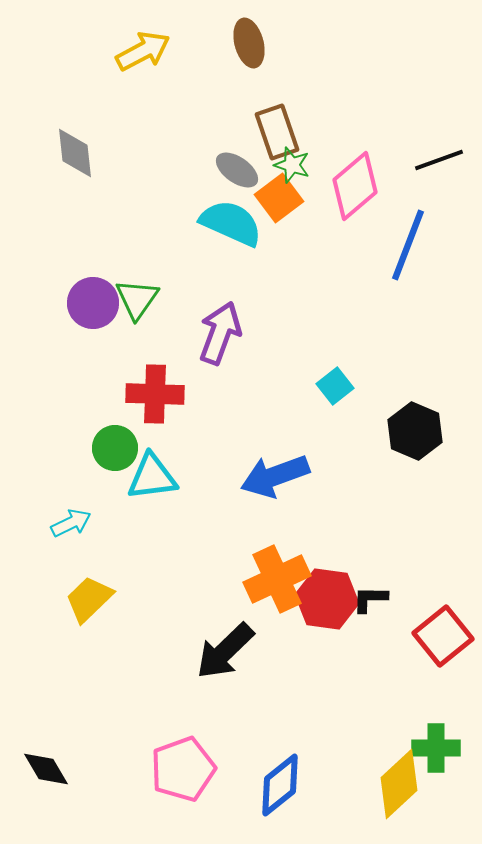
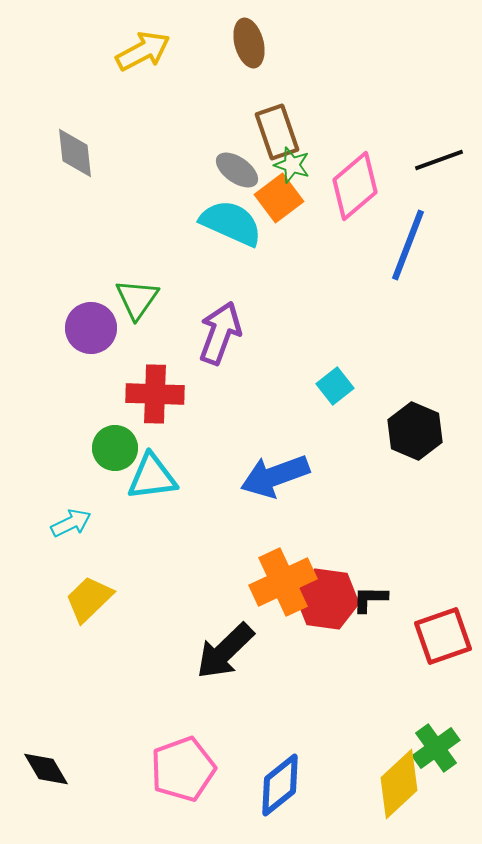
purple circle: moved 2 px left, 25 px down
orange cross: moved 6 px right, 3 px down
red square: rotated 20 degrees clockwise
green cross: rotated 36 degrees counterclockwise
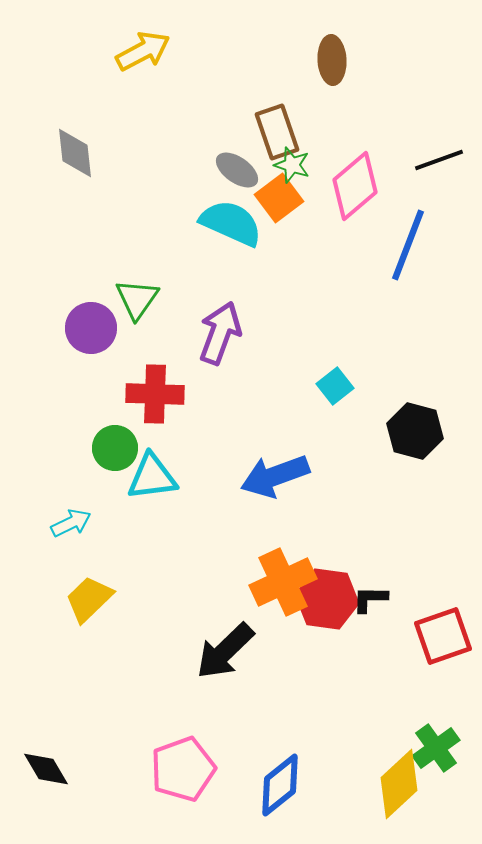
brown ellipse: moved 83 px right, 17 px down; rotated 12 degrees clockwise
black hexagon: rotated 8 degrees counterclockwise
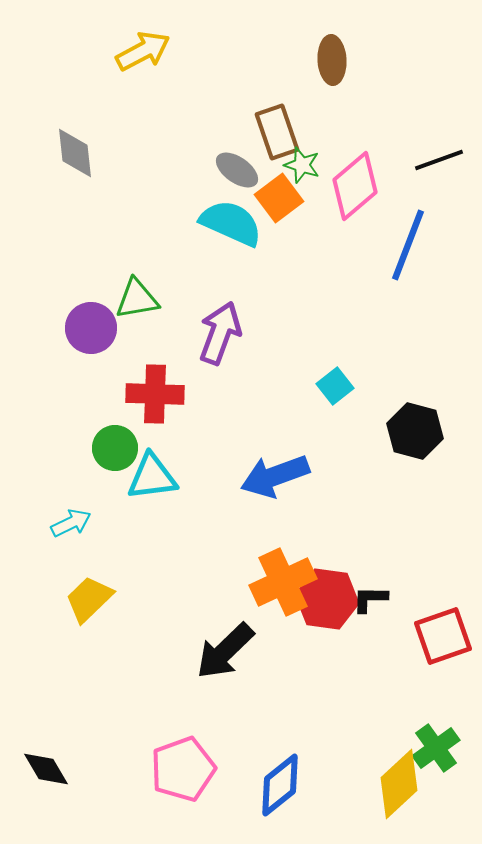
green star: moved 10 px right
green triangle: rotated 45 degrees clockwise
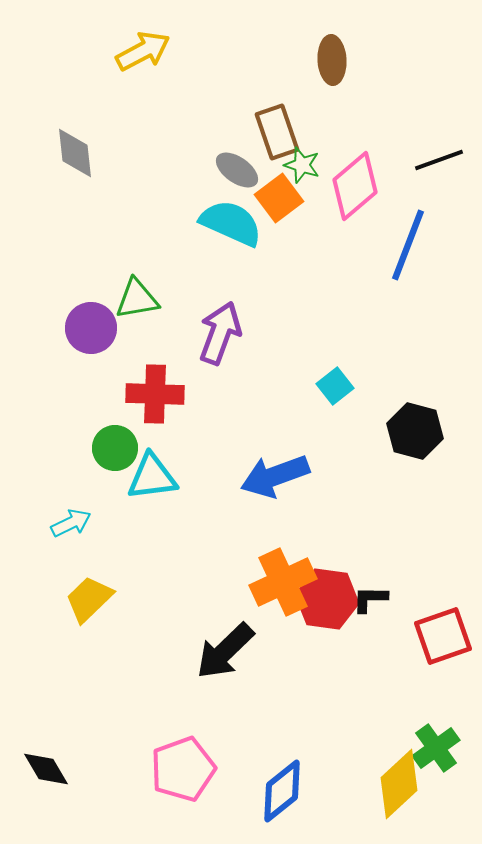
blue diamond: moved 2 px right, 6 px down
